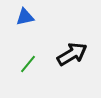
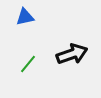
black arrow: rotated 12 degrees clockwise
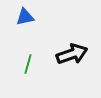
green line: rotated 24 degrees counterclockwise
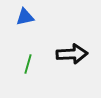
black arrow: rotated 16 degrees clockwise
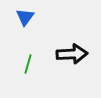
blue triangle: rotated 42 degrees counterclockwise
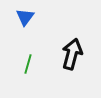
black arrow: rotated 72 degrees counterclockwise
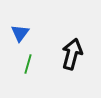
blue triangle: moved 5 px left, 16 px down
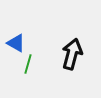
blue triangle: moved 4 px left, 10 px down; rotated 36 degrees counterclockwise
